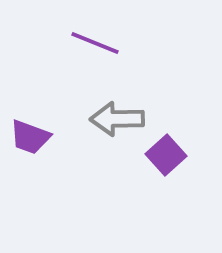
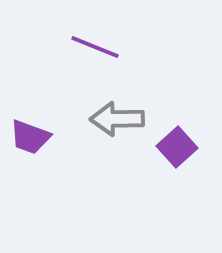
purple line: moved 4 px down
purple square: moved 11 px right, 8 px up
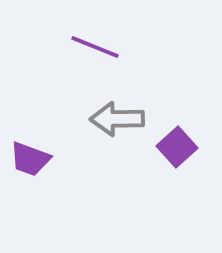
purple trapezoid: moved 22 px down
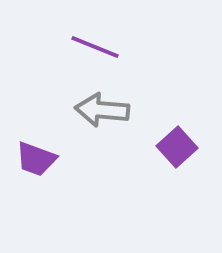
gray arrow: moved 15 px left, 9 px up; rotated 6 degrees clockwise
purple trapezoid: moved 6 px right
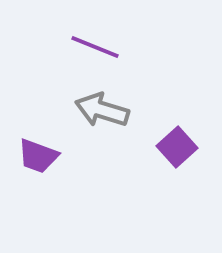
gray arrow: rotated 12 degrees clockwise
purple trapezoid: moved 2 px right, 3 px up
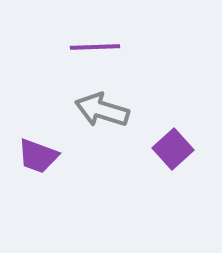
purple line: rotated 24 degrees counterclockwise
purple square: moved 4 px left, 2 px down
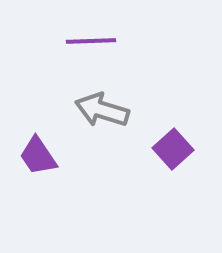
purple line: moved 4 px left, 6 px up
purple trapezoid: rotated 36 degrees clockwise
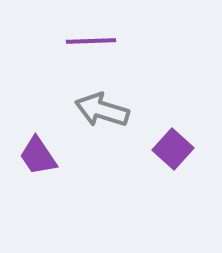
purple square: rotated 6 degrees counterclockwise
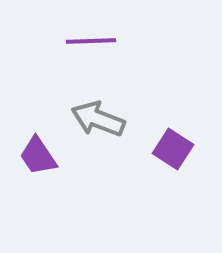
gray arrow: moved 4 px left, 9 px down; rotated 4 degrees clockwise
purple square: rotated 9 degrees counterclockwise
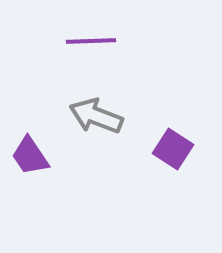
gray arrow: moved 2 px left, 3 px up
purple trapezoid: moved 8 px left
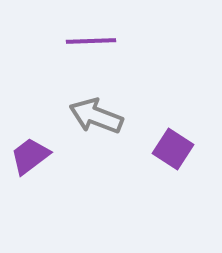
purple trapezoid: rotated 87 degrees clockwise
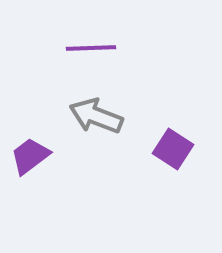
purple line: moved 7 px down
